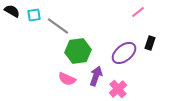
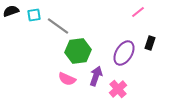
black semicircle: moved 1 px left; rotated 49 degrees counterclockwise
purple ellipse: rotated 20 degrees counterclockwise
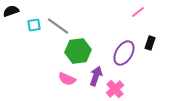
cyan square: moved 10 px down
pink cross: moved 3 px left
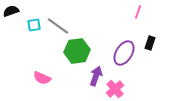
pink line: rotated 32 degrees counterclockwise
green hexagon: moved 1 px left
pink semicircle: moved 25 px left, 1 px up
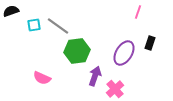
purple arrow: moved 1 px left
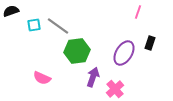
purple arrow: moved 2 px left, 1 px down
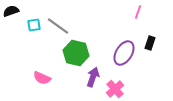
green hexagon: moved 1 px left, 2 px down; rotated 20 degrees clockwise
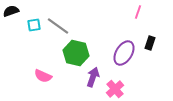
pink semicircle: moved 1 px right, 2 px up
